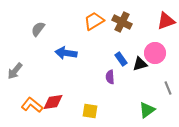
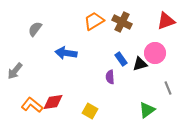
gray semicircle: moved 3 px left
yellow square: rotated 21 degrees clockwise
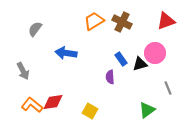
gray arrow: moved 8 px right; rotated 66 degrees counterclockwise
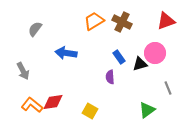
blue rectangle: moved 2 px left, 2 px up
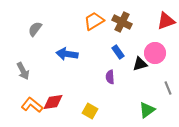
blue arrow: moved 1 px right, 1 px down
blue rectangle: moved 1 px left, 5 px up
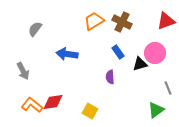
green triangle: moved 9 px right
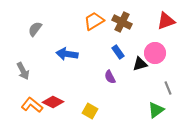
purple semicircle: rotated 24 degrees counterclockwise
red diamond: rotated 35 degrees clockwise
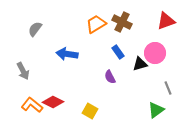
orange trapezoid: moved 2 px right, 3 px down
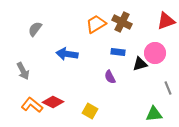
blue rectangle: rotated 48 degrees counterclockwise
green triangle: moved 2 px left, 4 px down; rotated 30 degrees clockwise
